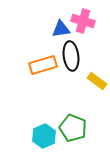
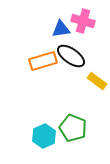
black ellipse: rotated 48 degrees counterclockwise
orange rectangle: moved 4 px up
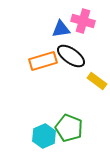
green pentagon: moved 4 px left
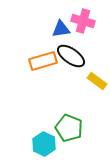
cyan hexagon: moved 8 px down; rotated 10 degrees counterclockwise
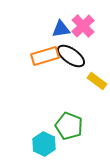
pink cross: moved 5 px down; rotated 30 degrees clockwise
orange rectangle: moved 2 px right, 5 px up
green pentagon: moved 2 px up
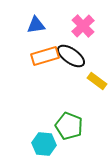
blue triangle: moved 25 px left, 4 px up
cyan hexagon: rotated 20 degrees counterclockwise
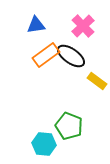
orange rectangle: moved 1 px right, 1 px up; rotated 20 degrees counterclockwise
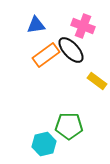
pink cross: rotated 25 degrees counterclockwise
black ellipse: moved 6 px up; rotated 12 degrees clockwise
green pentagon: rotated 20 degrees counterclockwise
cyan hexagon: rotated 20 degrees counterclockwise
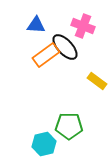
blue triangle: rotated 12 degrees clockwise
black ellipse: moved 6 px left, 3 px up
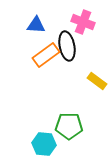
pink cross: moved 4 px up
black ellipse: moved 2 px right, 1 px up; rotated 32 degrees clockwise
cyan hexagon: rotated 20 degrees clockwise
